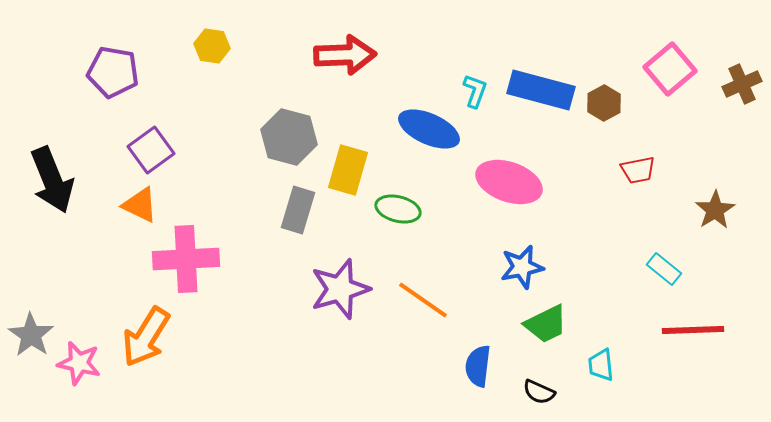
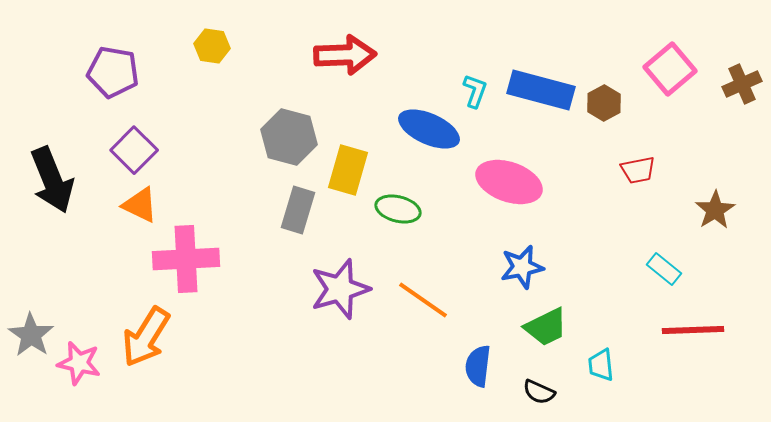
purple square: moved 17 px left; rotated 9 degrees counterclockwise
green trapezoid: moved 3 px down
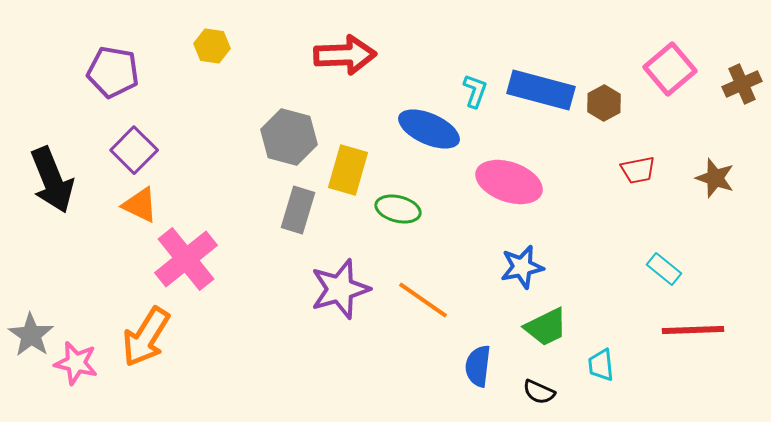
brown star: moved 32 px up; rotated 21 degrees counterclockwise
pink cross: rotated 36 degrees counterclockwise
pink star: moved 3 px left
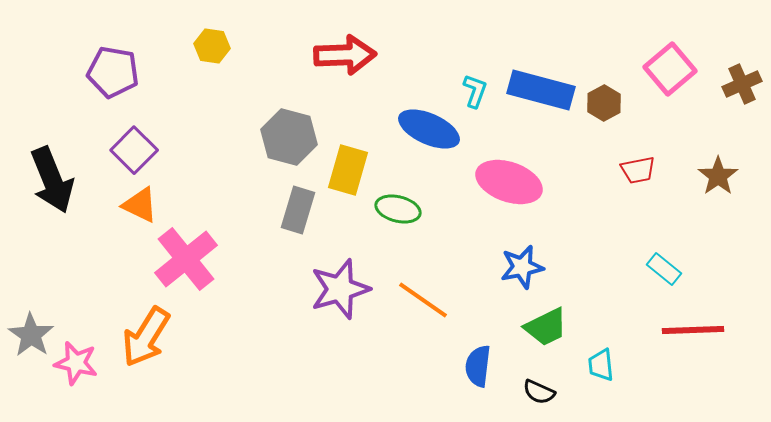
brown star: moved 3 px right, 2 px up; rotated 18 degrees clockwise
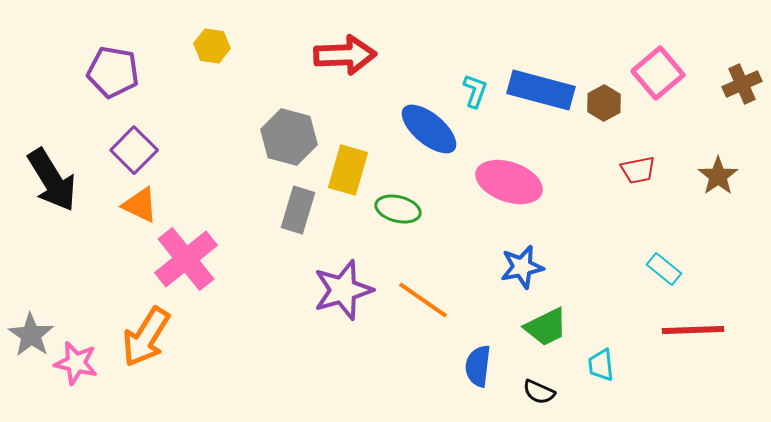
pink square: moved 12 px left, 4 px down
blue ellipse: rotated 16 degrees clockwise
black arrow: rotated 10 degrees counterclockwise
purple star: moved 3 px right, 1 px down
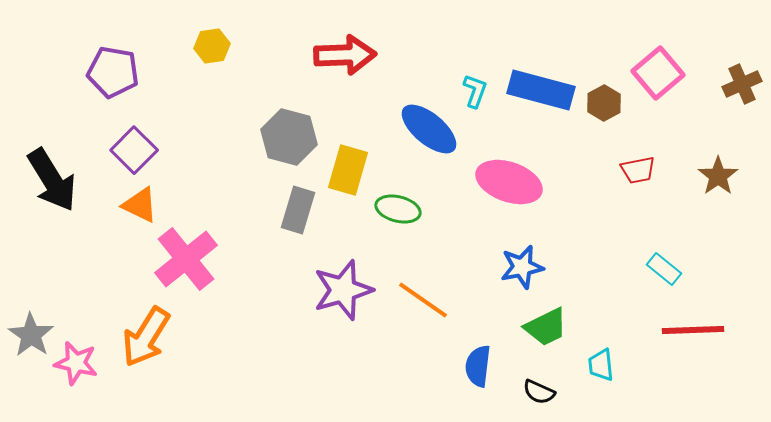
yellow hexagon: rotated 16 degrees counterclockwise
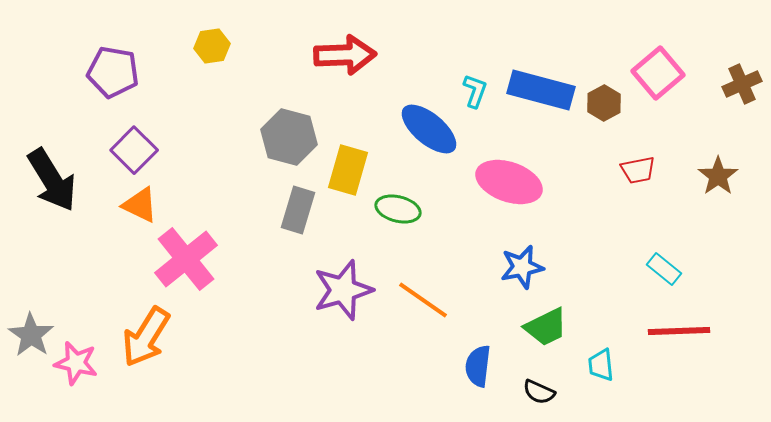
red line: moved 14 px left, 1 px down
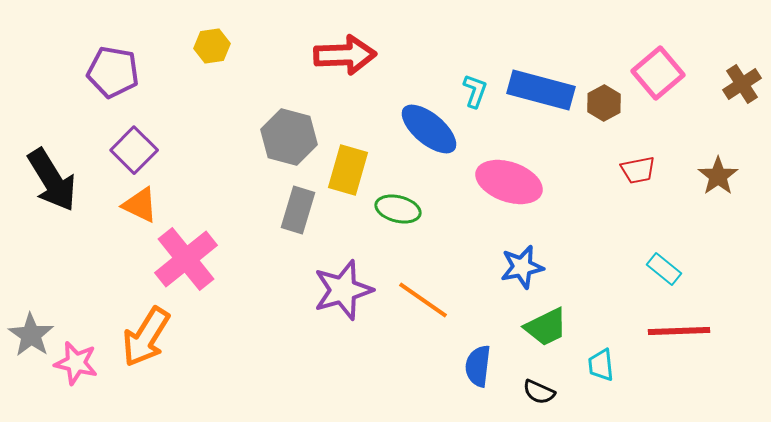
brown cross: rotated 9 degrees counterclockwise
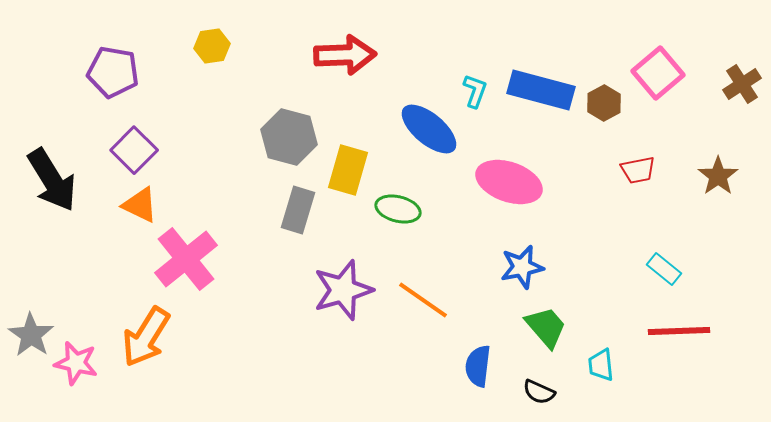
green trapezoid: rotated 105 degrees counterclockwise
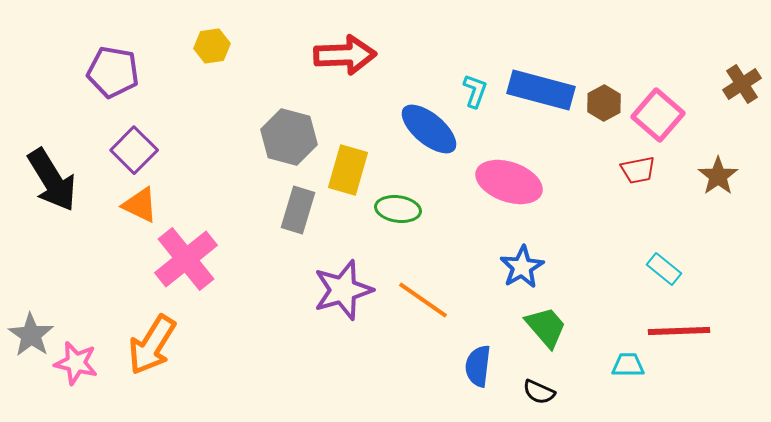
pink square: moved 42 px down; rotated 9 degrees counterclockwise
green ellipse: rotated 6 degrees counterclockwise
blue star: rotated 18 degrees counterclockwise
orange arrow: moved 6 px right, 8 px down
cyan trapezoid: moved 27 px right; rotated 96 degrees clockwise
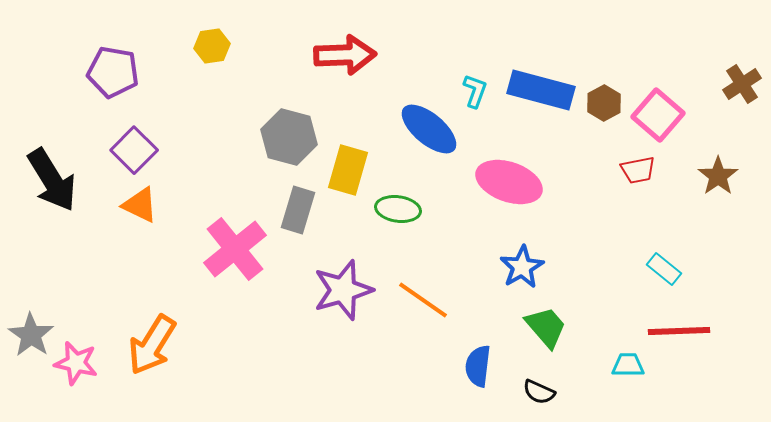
pink cross: moved 49 px right, 10 px up
